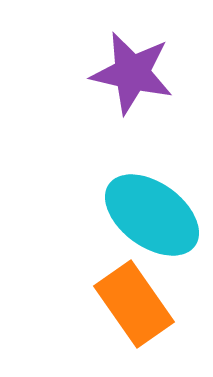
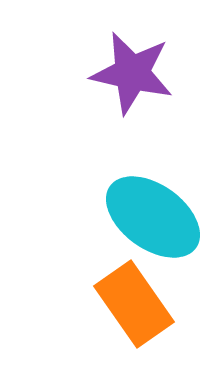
cyan ellipse: moved 1 px right, 2 px down
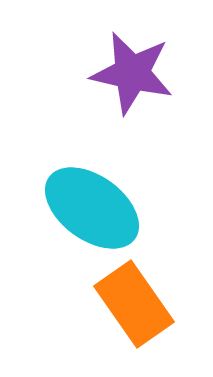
cyan ellipse: moved 61 px left, 9 px up
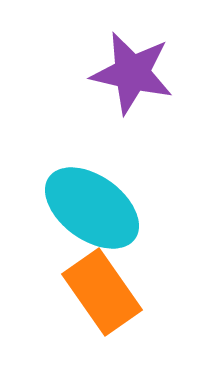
orange rectangle: moved 32 px left, 12 px up
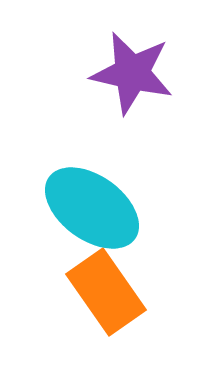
orange rectangle: moved 4 px right
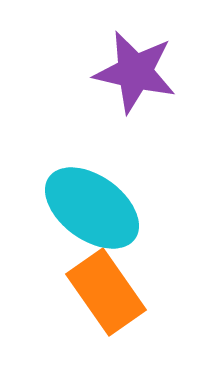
purple star: moved 3 px right, 1 px up
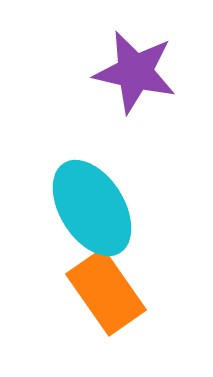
cyan ellipse: rotated 22 degrees clockwise
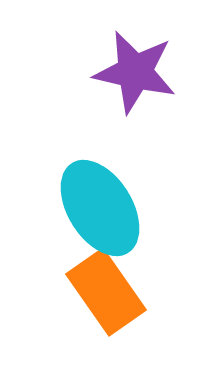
cyan ellipse: moved 8 px right
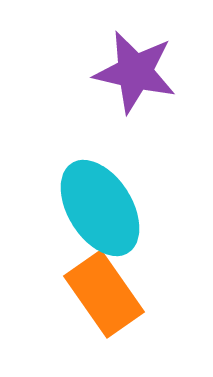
orange rectangle: moved 2 px left, 2 px down
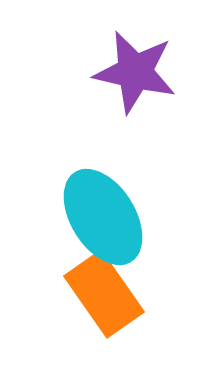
cyan ellipse: moved 3 px right, 9 px down
